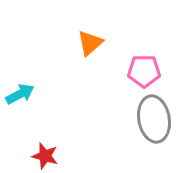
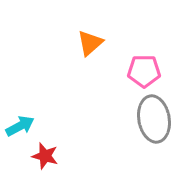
cyan arrow: moved 32 px down
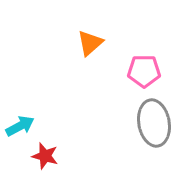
gray ellipse: moved 4 px down
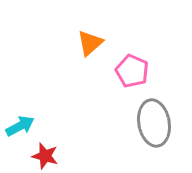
pink pentagon: moved 12 px left; rotated 24 degrees clockwise
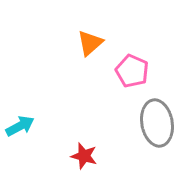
gray ellipse: moved 3 px right
red star: moved 39 px right
